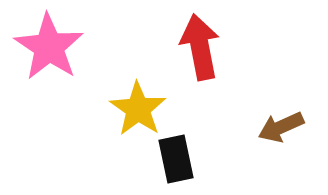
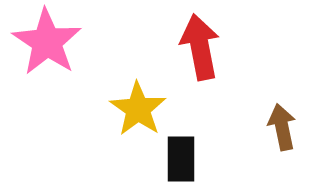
pink star: moved 2 px left, 5 px up
brown arrow: moved 1 px right; rotated 102 degrees clockwise
black rectangle: moved 5 px right; rotated 12 degrees clockwise
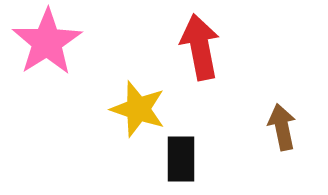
pink star: rotated 6 degrees clockwise
yellow star: rotated 16 degrees counterclockwise
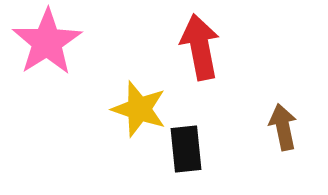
yellow star: moved 1 px right
brown arrow: moved 1 px right
black rectangle: moved 5 px right, 10 px up; rotated 6 degrees counterclockwise
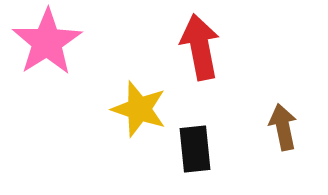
black rectangle: moved 9 px right
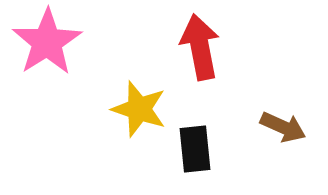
brown arrow: rotated 126 degrees clockwise
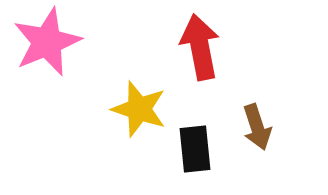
pink star: rotated 10 degrees clockwise
brown arrow: moved 26 px left; rotated 48 degrees clockwise
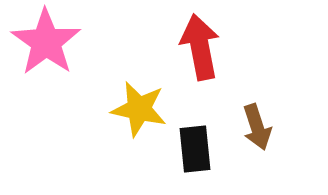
pink star: moved 1 px left; rotated 14 degrees counterclockwise
yellow star: rotated 6 degrees counterclockwise
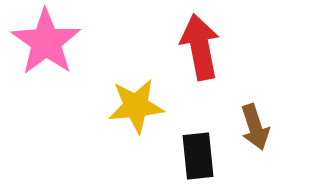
yellow star: moved 3 px left, 3 px up; rotated 18 degrees counterclockwise
brown arrow: moved 2 px left
black rectangle: moved 3 px right, 7 px down
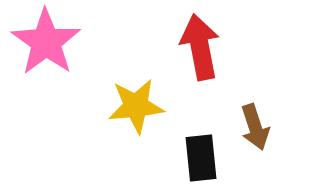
black rectangle: moved 3 px right, 2 px down
